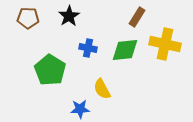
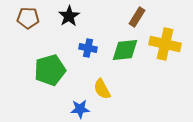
green pentagon: rotated 24 degrees clockwise
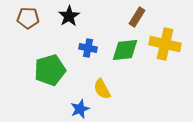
blue star: rotated 18 degrees counterclockwise
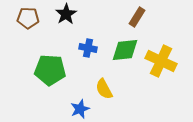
black star: moved 3 px left, 2 px up
yellow cross: moved 4 px left, 17 px down; rotated 12 degrees clockwise
green pentagon: rotated 20 degrees clockwise
yellow semicircle: moved 2 px right
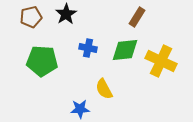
brown pentagon: moved 3 px right, 1 px up; rotated 15 degrees counterclockwise
green pentagon: moved 8 px left, 9 px up
blue star: rotated 18 degrees clockwise
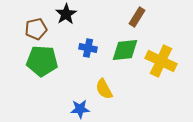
brown pentagon: moved 5 px right, 12 px down
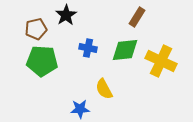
black star: moved 1 px down
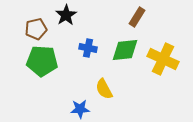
yellow cross: moved 2 px right, 2 px up
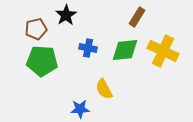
yellow cross: moved 8 px up
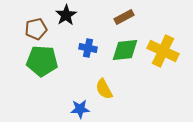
brown rectangle: moved 13 px left; rotated 30 degrees clockwise
